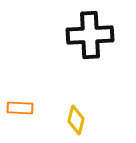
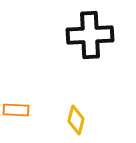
orange rectangle: moved 4 px left, 2 px down
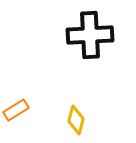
orange rectangle: rotated 35 degrees counterclockwise
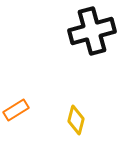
black cross: moved 2 px right, 4 px up; rotated 12 degrees counterclockwise
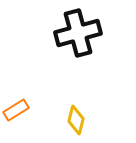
black cross: moved 14 px left, 2 px down
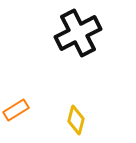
black cross: rotated 12 degrees counterclockwise
